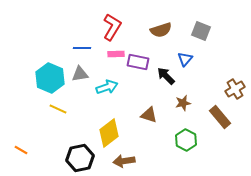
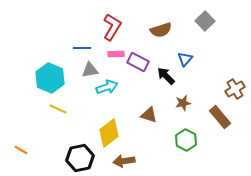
gray square: moved 4 px right, 10 px up; rotated 24 degrees clockwise
purple rectangle: rotated 15 degrees clockwise
gray triangle: moved 10 px right, 4 px up
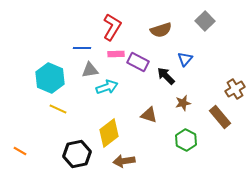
orange line: moved 1 px left, 1 px down
black hexagon: moved 3 px left, 4 px up
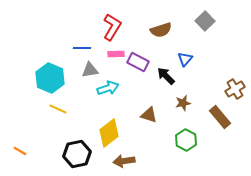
cyan arrow: moved 1 px right, 1 px down
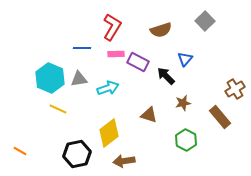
gray triangle: moved 11 px left, 9 px down
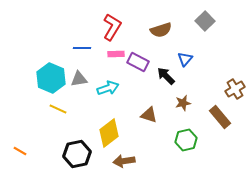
cyan hexagon: moved 1 px right
green hexagon: rotated 20 degrees clockwise
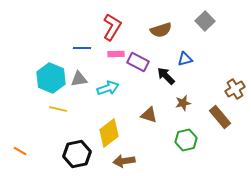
blue triangle: rotated 35 degrees clockwise
yellow line: rotated 12 degrees counterclockwise
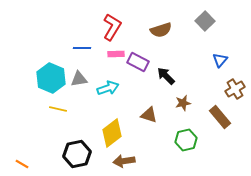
blue triangle: moved 35 px right, 1 px down; rotated 35 degrees counterclockwise
yellow diamond: moved 3 px right
orange line: moved 2 px right, 13 px down
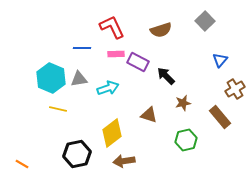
red L-shape: rotated 56 degrees counterclockwise
